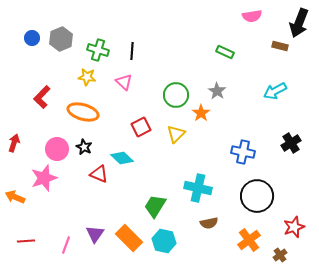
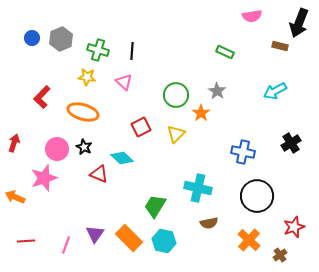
orange cross: rotated 10 degrees counterclockwise
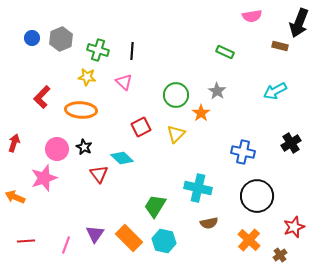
orange ellipse: moved 2 px left, 2 px up; rotated 12 degrees counterclockwise
red triangle: rotated 30 degrees clockwise
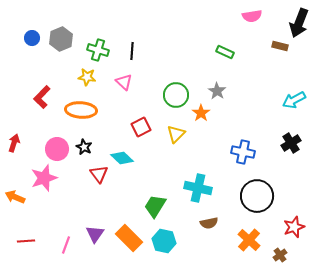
cyan arrow: moved 19 px right, 9 px down
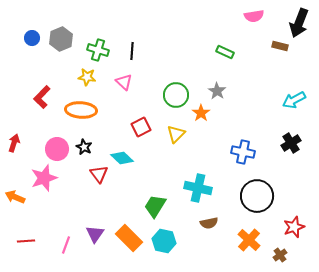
pink semicircle: moved 2 px right
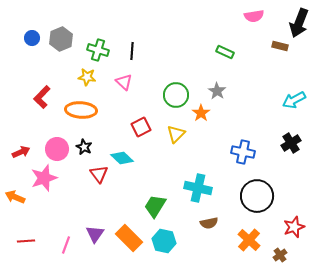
red arrow: moved 7 px right, 9 px down; rotated 48 degrees clockwise
